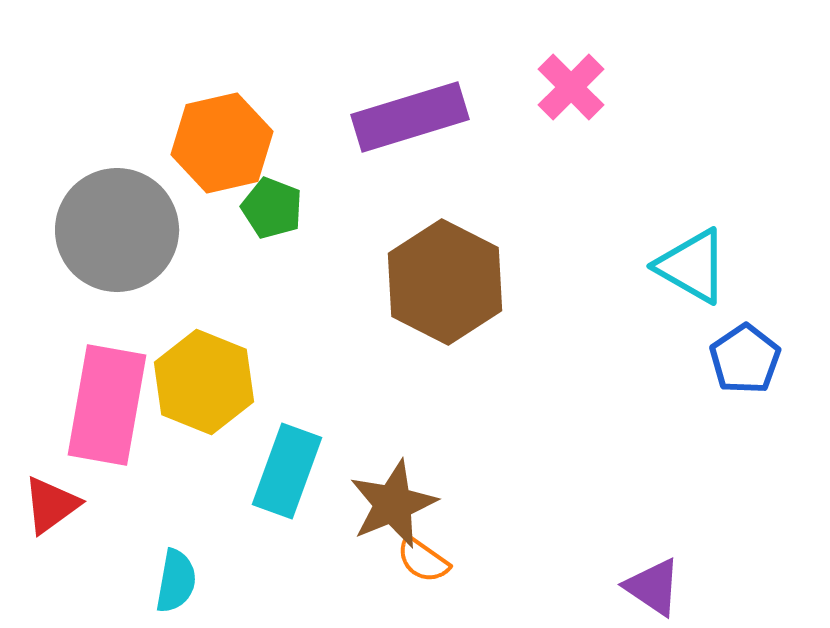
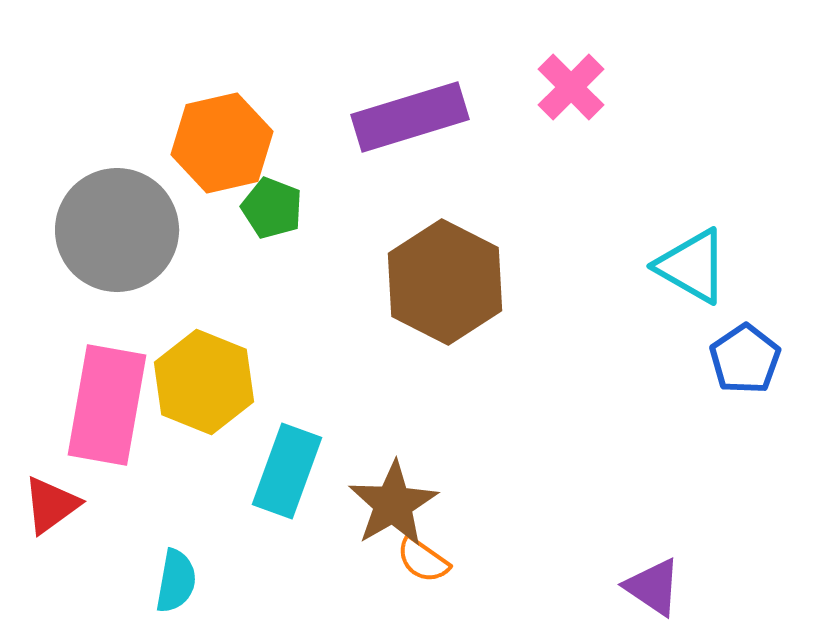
brown star: rotated 8 degrees counterclockwise
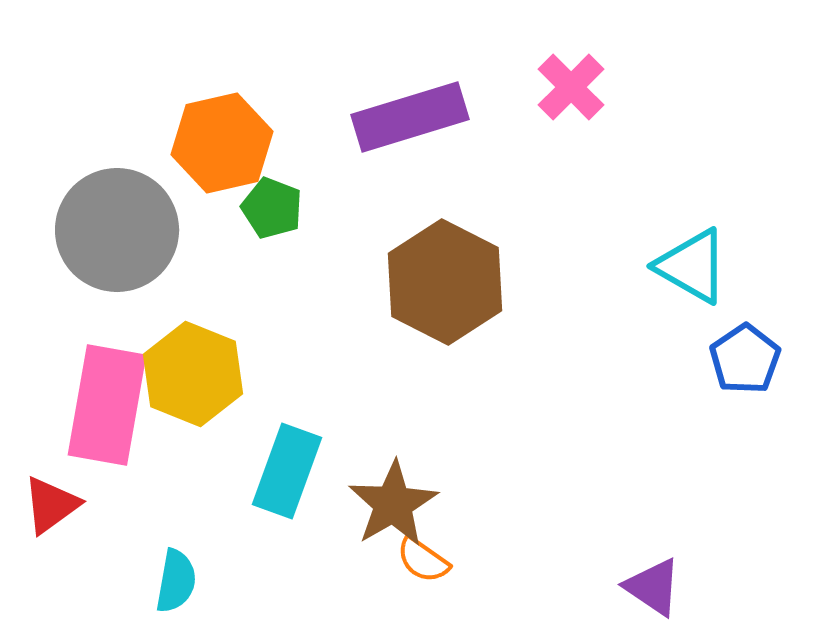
yellow hexagon: moved 11 px left, 8 px up
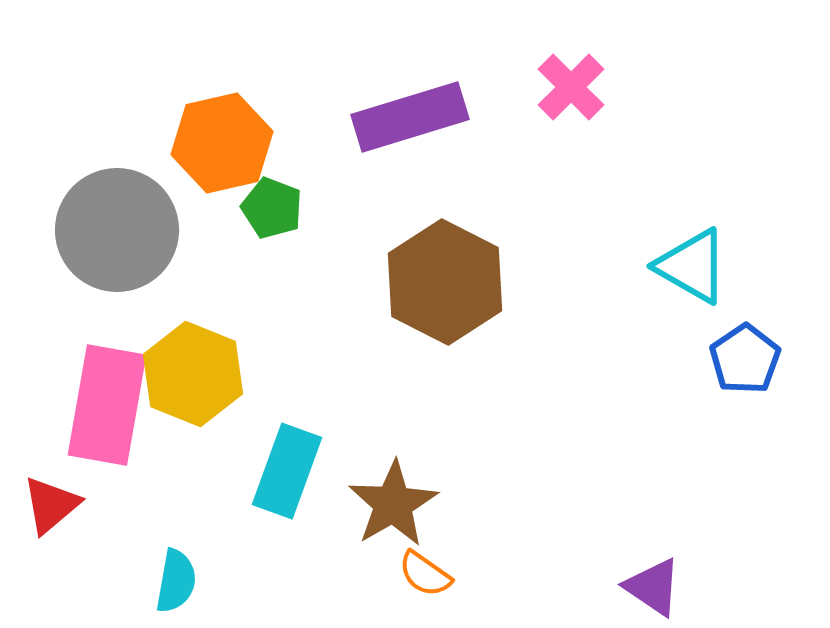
red triangle: rotated 4 degrees counterclockwise
orange semicircle: moved 2 px right, 14 px down
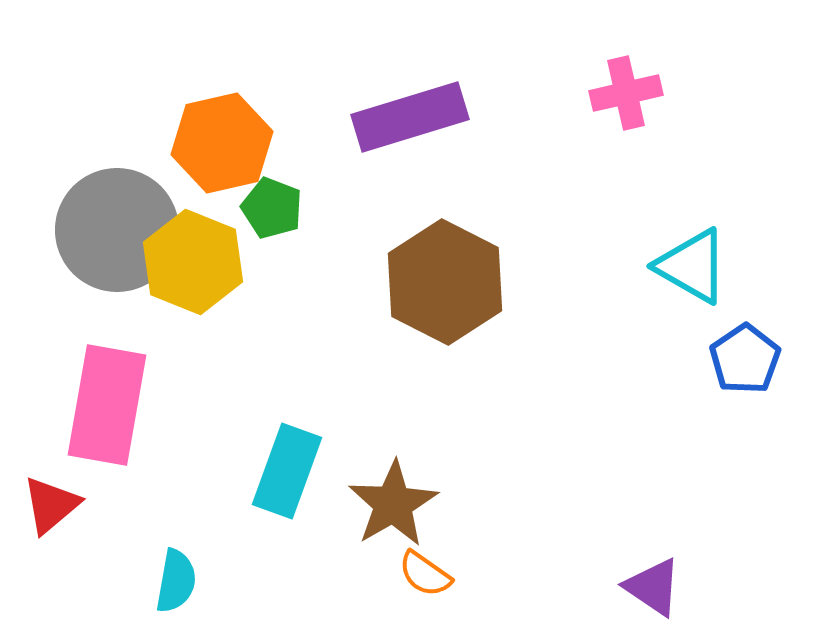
pink cross: moved 55 px right, 6 px down; rotated 32 degrees clockwise
yellow hexagon: moved 112 px up
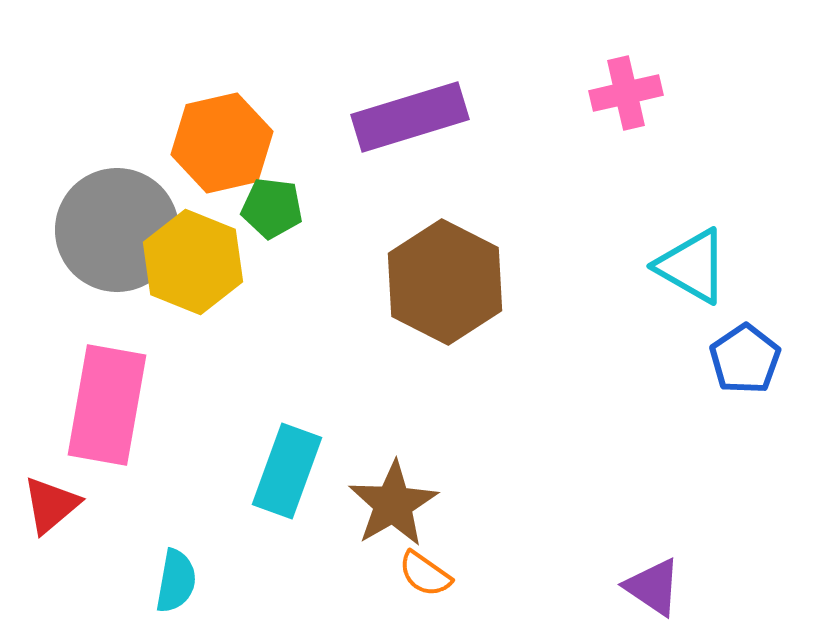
green pentagon: rotated 14 degrees counterclockwise
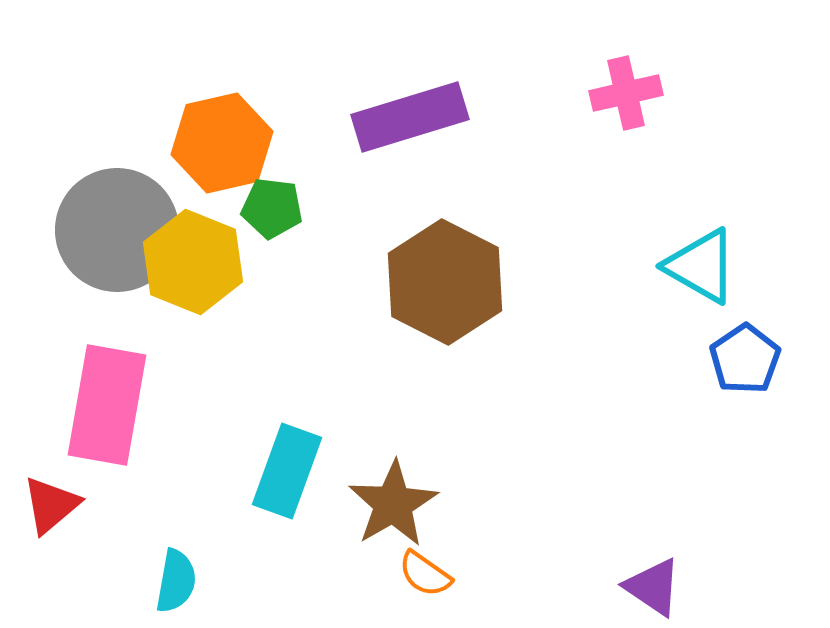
cyan triangle: moved 9 px right
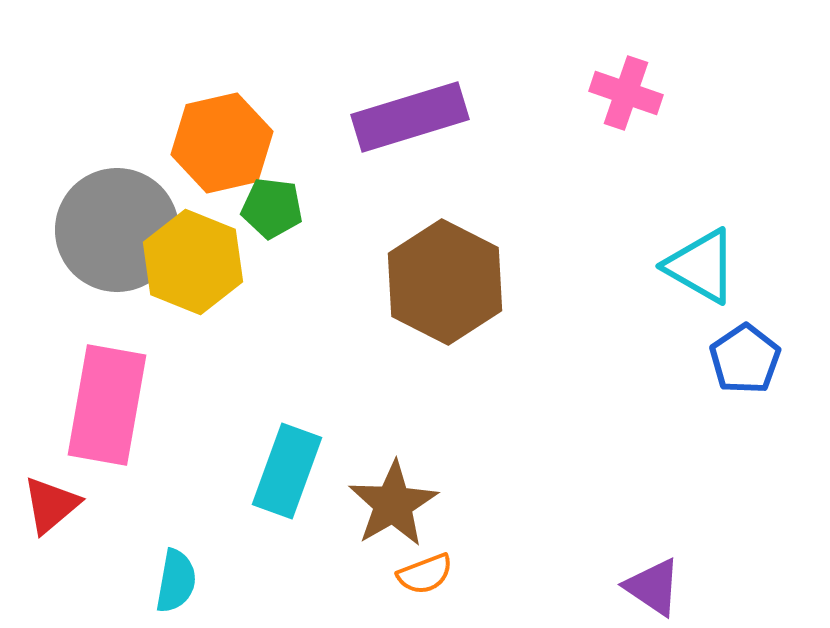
pink cross: rotated 32 degrees clockwise
orange semicircle: rotated 56 degrees counterclockwise
